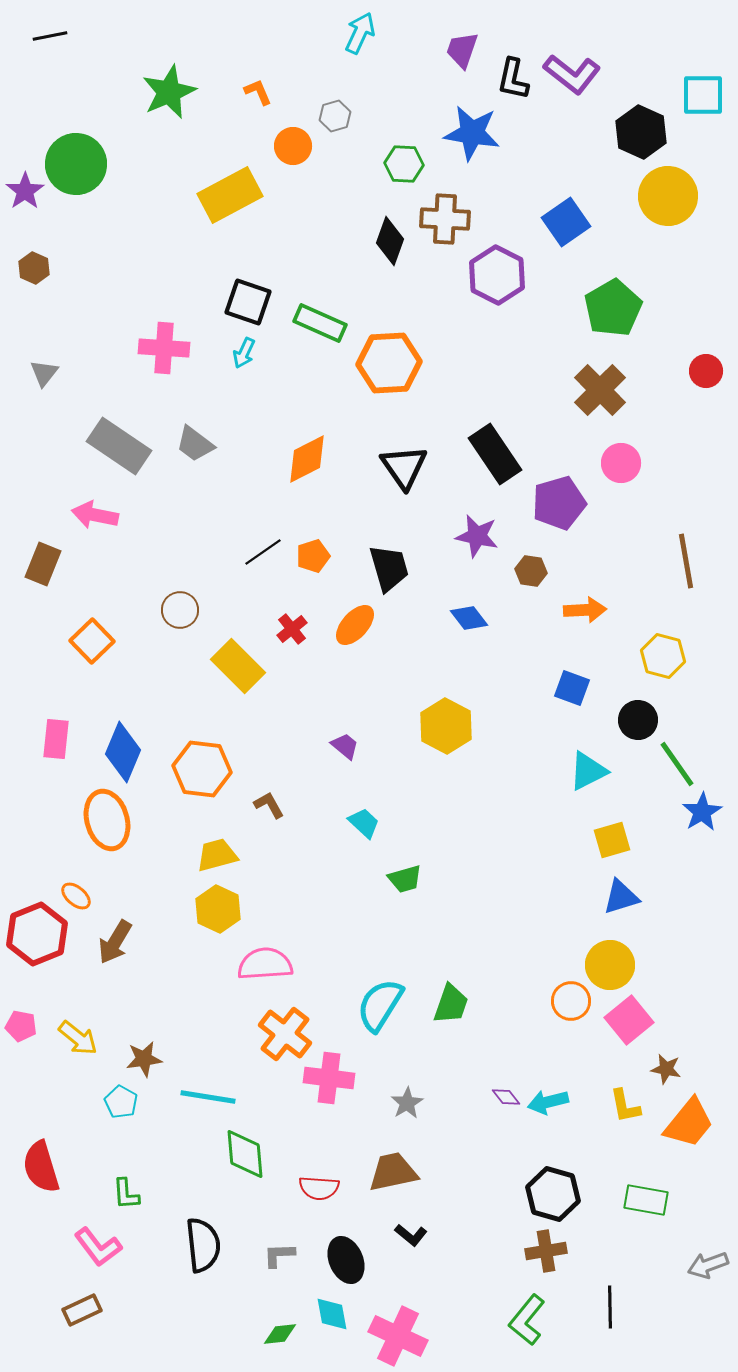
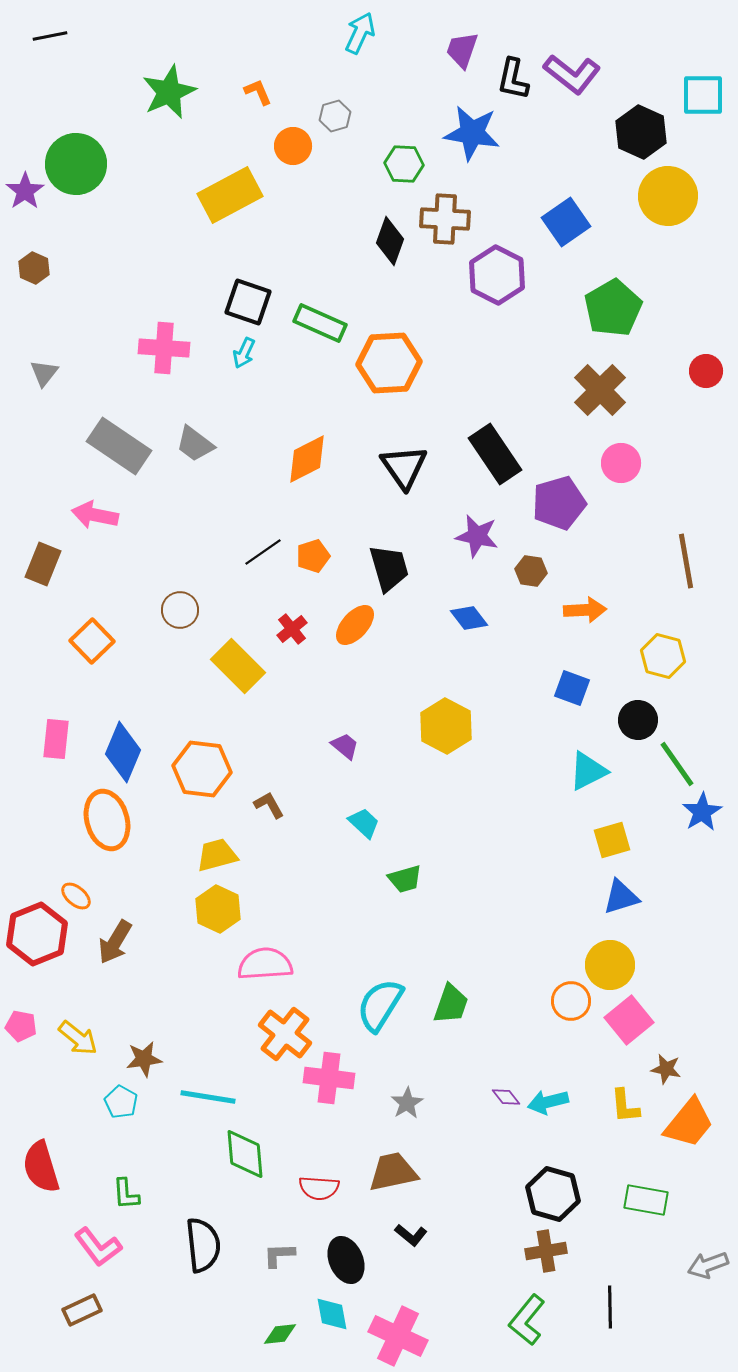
yellow L-shape at (625, 1106): rotated 6 degrees clockwise
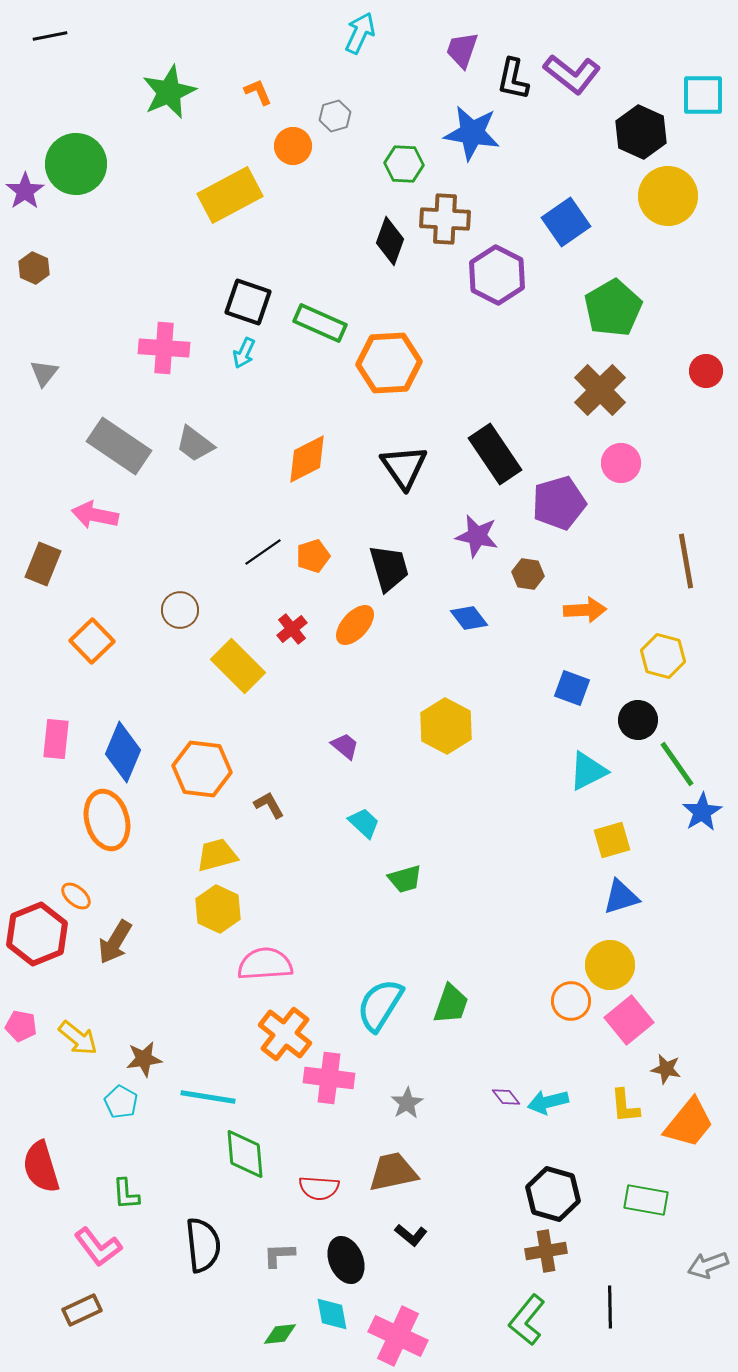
brown hexagon at (531, 571): moved 3 px left, 3 px down
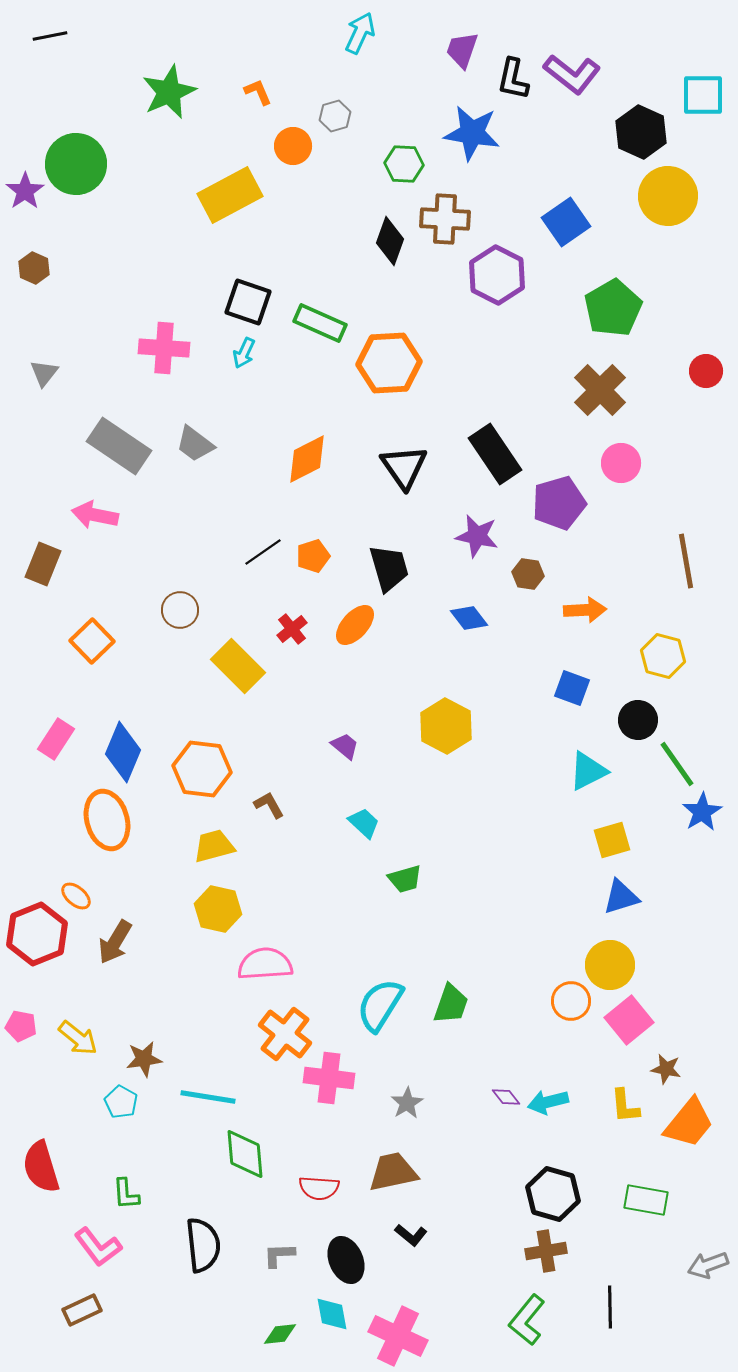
pink rectangle at (56, 739): rotated 27 degrees clockwise
yellow trapezoid at (217, 855): moved 3 px left, 9 px up
yellow hexagon at (218, 909): rotated 12 degrees counterclockwise
